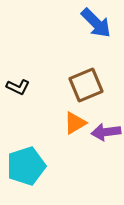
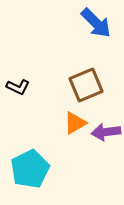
cyan pentagon: moved 4 px right, 3 px down; rotated 9 degrees counterclockwise
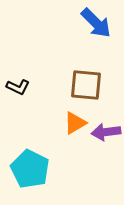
brown square: rotated 28 degrees clockwise
cyan pentagon: rotated 18 degrees counterclockwise
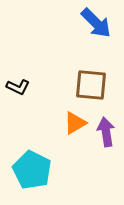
brown square: moved 5 px right
purple arrow: rotated 88 degrees clockwise
cyan pentagon: moved 2 px right, 1 px down
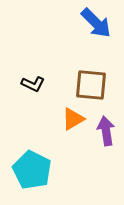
black L-shape: moved 15 px right, 3 px up
orange triangle: moved 2 px left, 4 px up
purple arrow: moved 1 px up
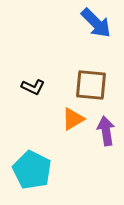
black L-shape: moved 3 px down
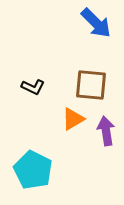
cyan pentagon: moved 1 px right
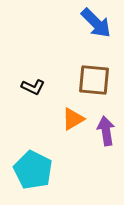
brown square: moved 3 px right, 5 px up
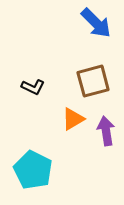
brown square: moved 1 px left, 1 px down; rotated 20 degrees counterclockwise
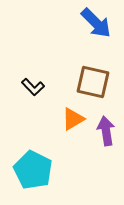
brown square: moved 1 px down; rotated 28 degrees clockwise
black L-shape: rotated 20 degrees clockwise
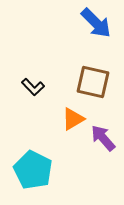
purple arrow: moved 3 px left, 7 px down; rotated 32 degrees counterclockwise
